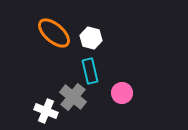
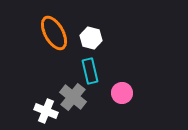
orange ellipse: rotated 20 degrees clockwise
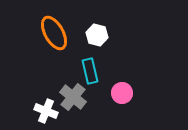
white hexagon: moved 6 px right, 3 px up
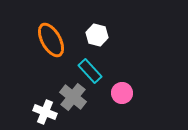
orange ellipse: moved 3 px left, 7 px down
cyan rectangle: rotated 30 degrees counterclockwise
white cross: moved 1 px left, 1 px down
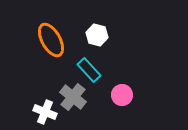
cyan rectangle: moved 1 px left, 1 px up
pink circle: moved 2 px down
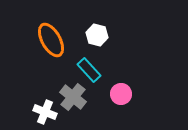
pink circle: moved 1 px left, 1 px up
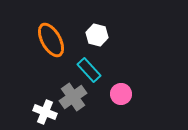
gray cross: rotated 16 degrees clockwise
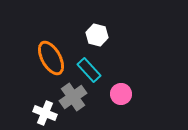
orange ellipse: moved 18 px down
white cross: moved 1 px down
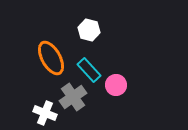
white hexagon: moved 8 px left, 5 px up
pink circle: moved 5 px left, 9 px up
